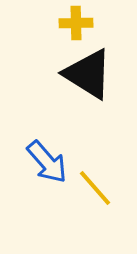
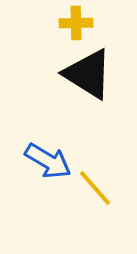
blue arrow: moved 1 px right, 1 px up; rotated 18 degrees counterclockwise
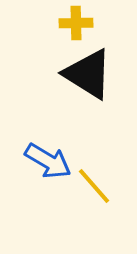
yellow line: moved 1 px left, 2 px up
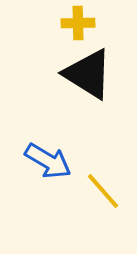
yellow cross: moved 2 px right
yellow line: moved 9 px right, 5 px down
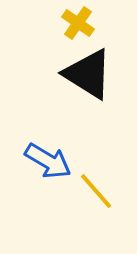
yellow cross: rotated 36 degrees clockwise
yellow line: moved 7 px left
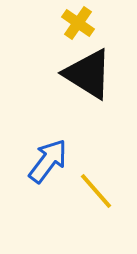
blue arrow: rotated 84 degrees counterclockwise
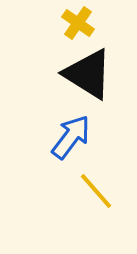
blue arrow: moved 23 px right, 24 px up
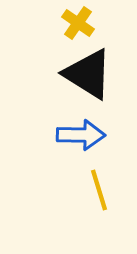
blue arrow: moved 10 px right, 2 px up; rotated 54 degrees clockwise
yellow line: moved 3 px right, 1 px up; rotated 24 degrees clockwise
